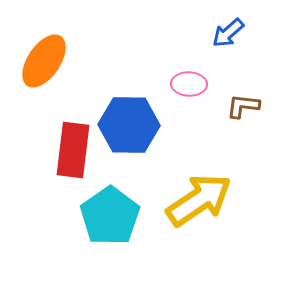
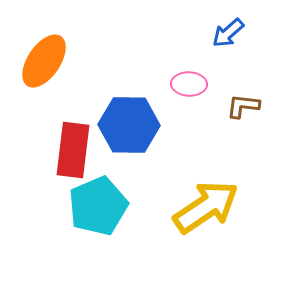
yellow arrow: moved 7 px right, 7 px down
cyan pentagon: moved 12 px left, 10 px up; rotated 12 degrees clockwise
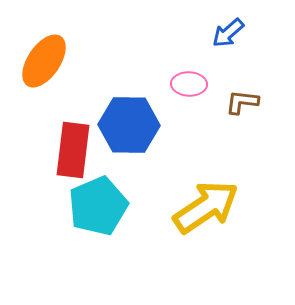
brown L-shape: moved 1 px left, 4 px up
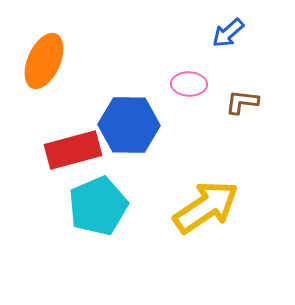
orange ellipse: rotated 10 degrees counterclockwise
red rectangle: rotated 68 degrees clockwise
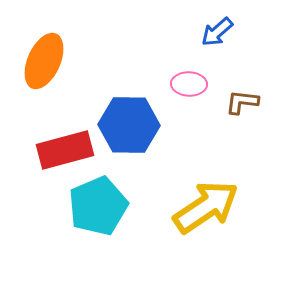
blue arrow: moved 11 px left, 1 px up
red rectangle: moved 8 px left
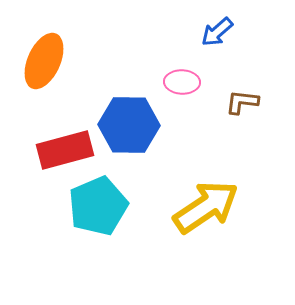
pink ellipse: moved 7 px left, 2 px up
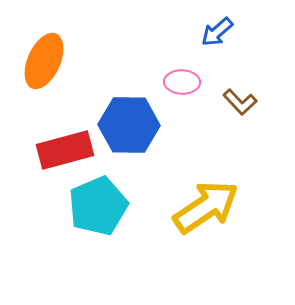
brown L-shape: moved 2 px left; rotated 140 degrees counterclockwise
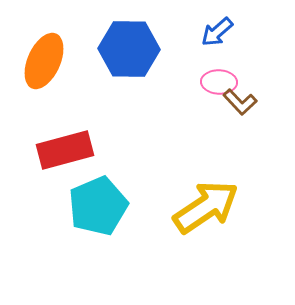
pink ellipse: moved 37 px right
blue hexagon: moved 76 px up
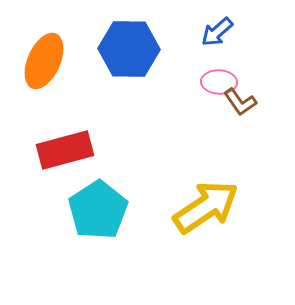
brown L-shape: rotated 8 degrees clockwise
cyan pentagon: moved 4 px down; rotated 10 degrees counterclockwise
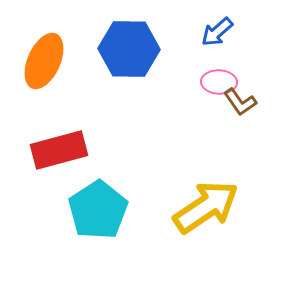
red rectangle: moved 6 px left
